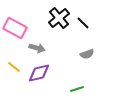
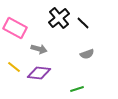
gray arrow: moved 2 px right, 1 px down
purple diamond: rotated 20 degrees clockwise
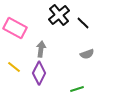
black cross: moved 3 px up
gray arrow: moved 2 px right; rotated 98 degrees counterclockwise
purple diamond: rotated 70 degrees counterclockwise
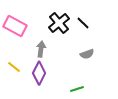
black cross: moved 8 px down
pink rectangle: moved 2 px up
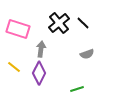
pink rectangle: moved 3 px right, 3 px down; rotated 10 degrees counterclockwise
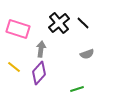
purple diamond: rotated 15 degrees clockwise
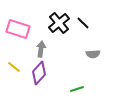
gray semicircle: moved 6 px right; rotated 16 degrees clockwise
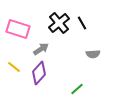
black line: moved 1 px left; rotated 16 degrees clockwise
gray arrow: rotated 49 degrees clockwise
green line: rotated 24 degrees counterclockwise
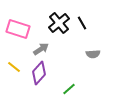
green line: moved 8 px left
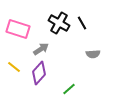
black cross: rotated 20 degrees counterclockwise
